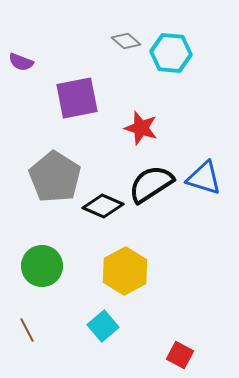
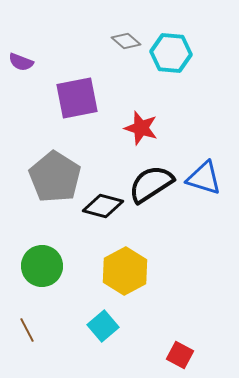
black diamond: rotated 9 degrees counterclockwise
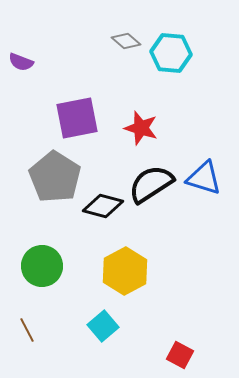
purple square: moved 20 px down
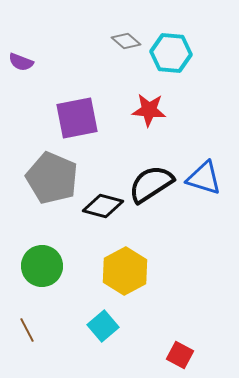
red star: moved 8 px right, 18 px up; rotated 12 degrees counterclockwise
gray pentagon: moved 3 px left, 1 px down; rotated 9 degrees counterclockwise
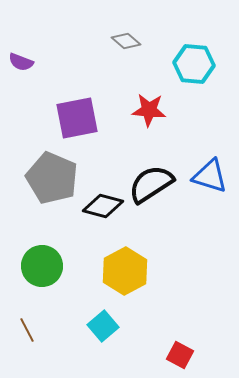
cyan hexagon: moved 23 px right, 11 px down
blue triangle: moved 6 px right, 2 px up
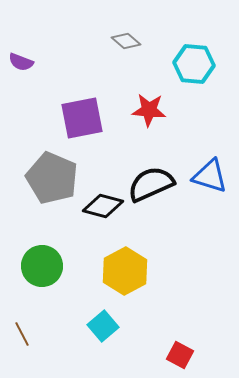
purple square: moved 5 px right
black semicircle: rotated 9 degrees clockwise
brown line: moved 5 px left, 4 px down
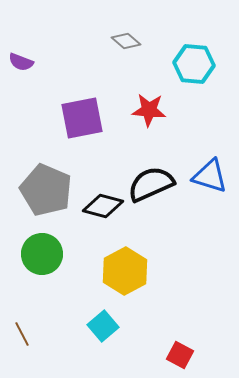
gray pentagon: moved 6 px left, 12 px down
green circle: moved 12 px up
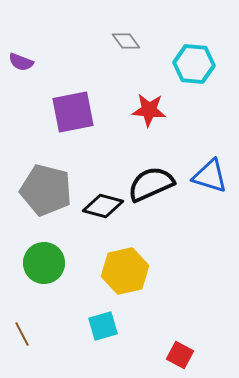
gray diamond: rotated 12 degrees clockwise
purple square: moved 9 px left, 6 px up
gray pentagon: rotated 9 degrees counterclockwise
green circle: moved 2 px right, 9 px down
yellow hexagon: rotated 15 degrees clockwise
cyan square: rotated 24 degrees clockwise
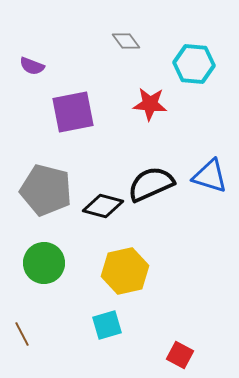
purple semicircle: moved 11 px right, 4 px down
red star: moved 1 px right, 6 px up
cyan square: moved 4 px right, 1 px up
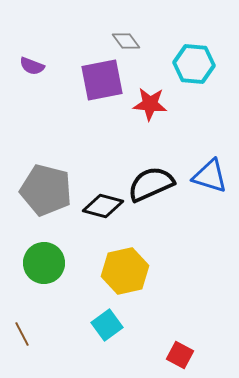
purple square: moved 29 px right, 32 px up
cyan square: rotated 20 degrees counterclockwise
